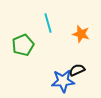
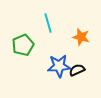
orange star: moved 3 px down
blue star: moved 4 px left, 15 px up
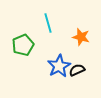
blue star: rotated 25 degrees counterclockwise
